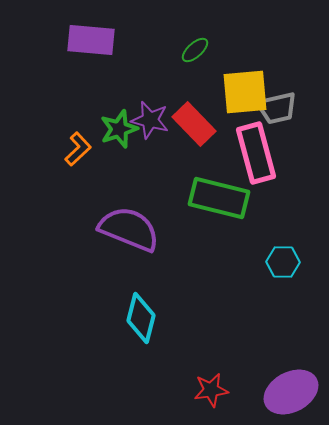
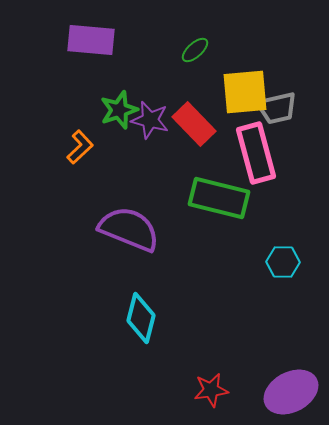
green star: moved 19 px up
orange L-shape: moved 2 px right, 2 px up
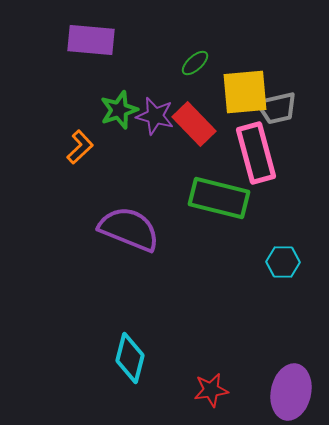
green ellipse: moved 13 px down
purple star: moved 5 px right, 4 px up
cyan diamond: moved 11 px left, 40 px down
purple ellipse: rotated 50 degrees counterclockwise
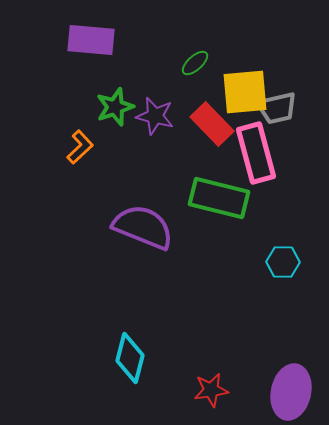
green star: moved 4 px left, 3 px up
red rectangle: moved 18 px right
purple semicircle: moved 14 px right, 2 px up
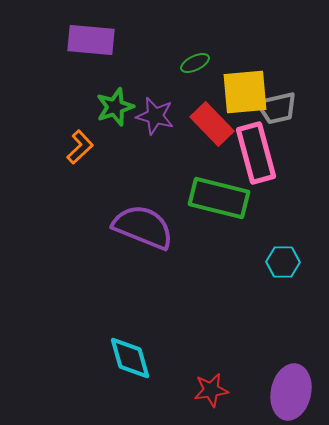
green ellipse: rotated 16 degrees clockwise
cyan diamond: rotated 30 degrees counterclockwise
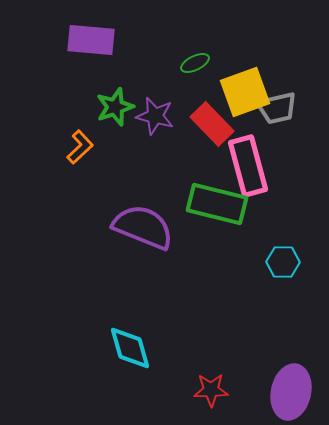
yellow square: rotated 15 degrees counterclockwise
pink rectangle: moved 8 px left, 13 px down
green rectangle: moved 2 px left, 6 px down
cyan diamond: moved 10 px up
red star: rotated 8 degrees clockwise
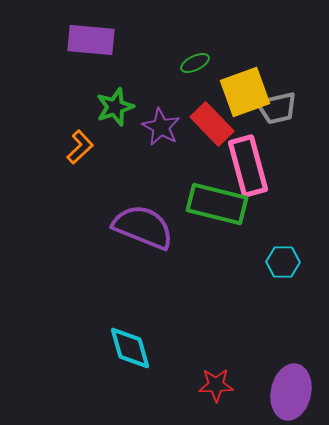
purple star: moved 6 px right, 11 px down; rotated 15 degrees clockwise
red star: moved 5 px right, 5 px up
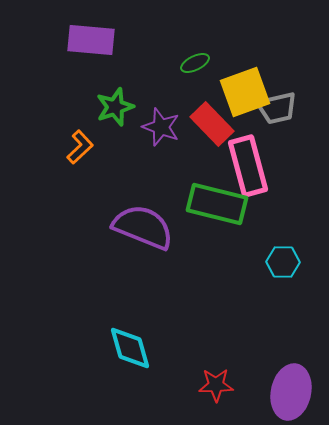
purple star: rotated 9 degrees counterclockwise
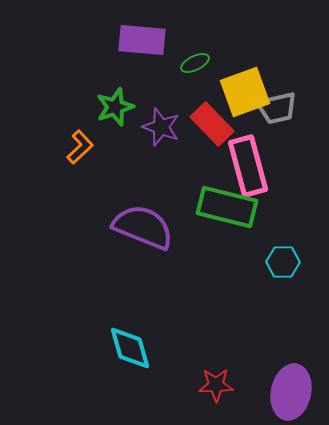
purple rectangle: moved 51 px right
green rectangle: moved 10 px right, 3 px down
